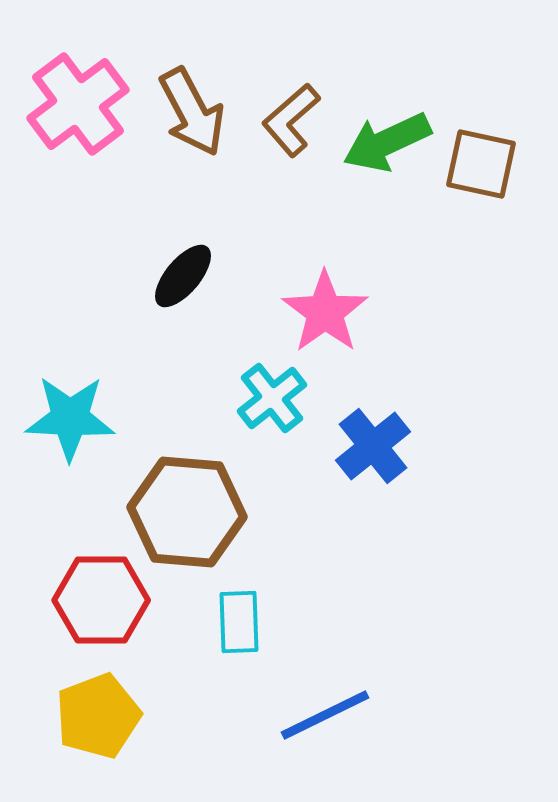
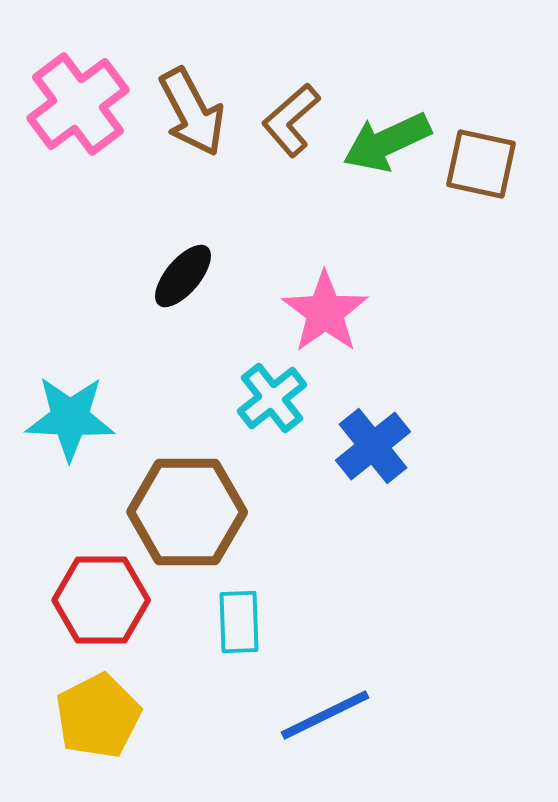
brown hexagon: rotated 5 degrees counterclockwise
yellow pentagon: rotated 6 degrees counterclockwise
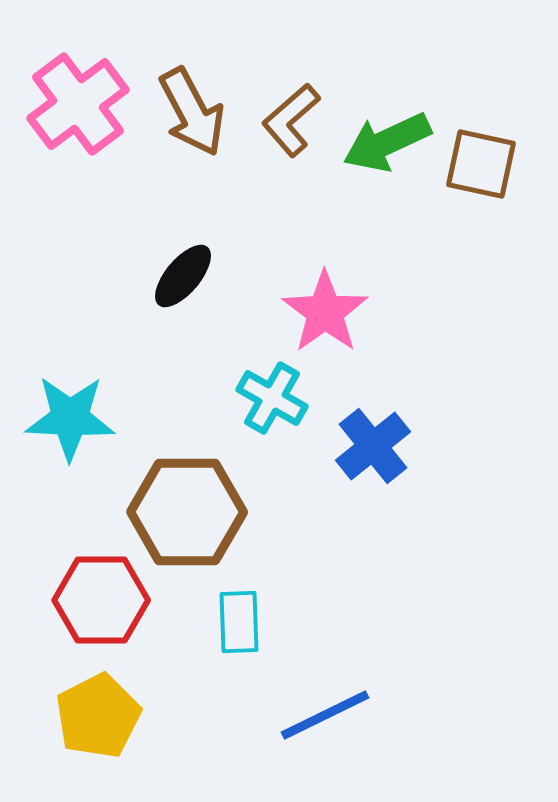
cyan cross: rotated 22 degrees counterclockwise
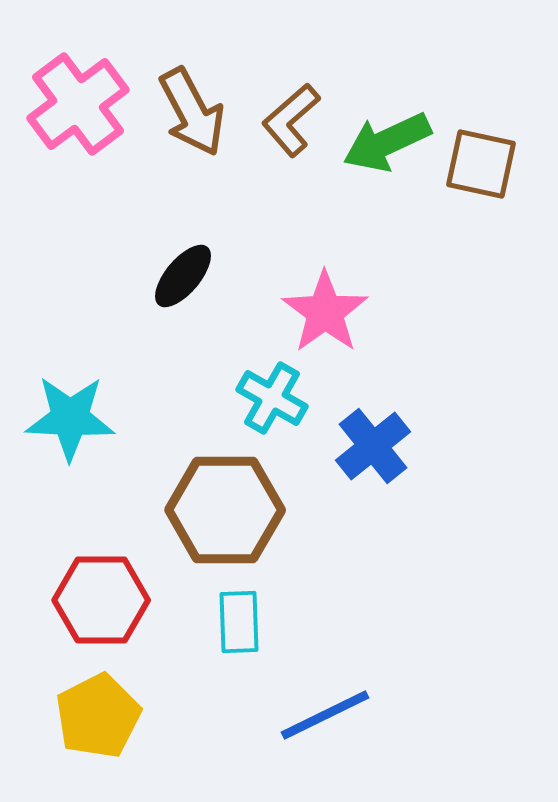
brown hexagon: moved 38 px right, 2 px up
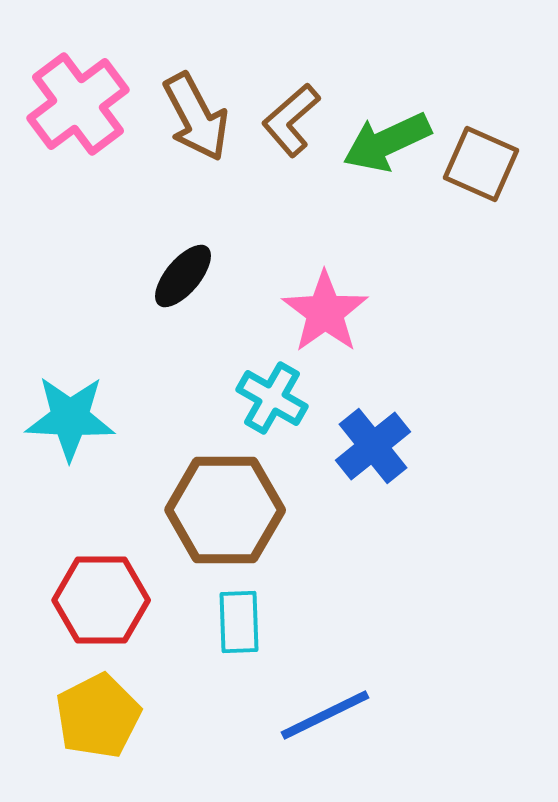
brown arrow: moved 4 px right, 5 px down
brown square: rotated 12 degrees clockwise
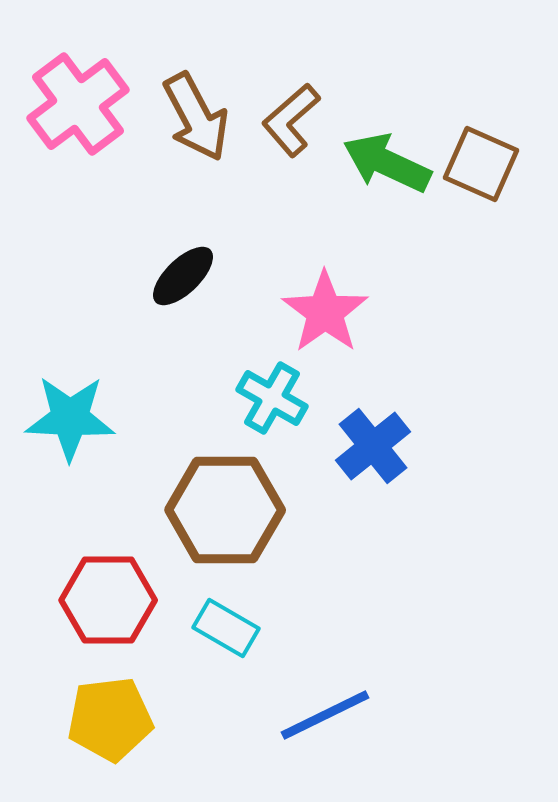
green arrow: moved 21 px down; rotated 50 degrees clockwise
black ellipse: rotated 6 degrees clockwise
red hexagon: moved 7 px right
cyan rectangle: moved 13 px left, 6 px down; rotated 58 degrees counterclockwise
yellow pentagon: moved 12 px right, 3 px down; rotated 20 degrees clockwise
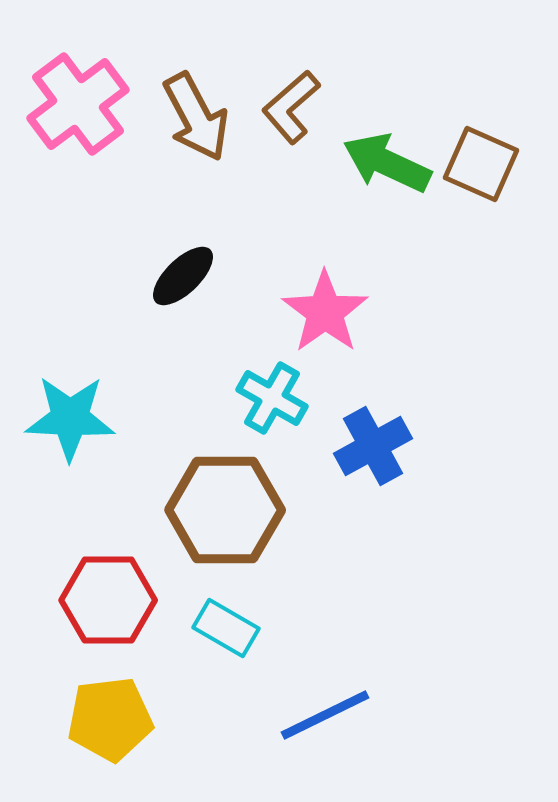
brown L-shape: moved 13 px up
blue cross: rotated 10 degrees clockwise
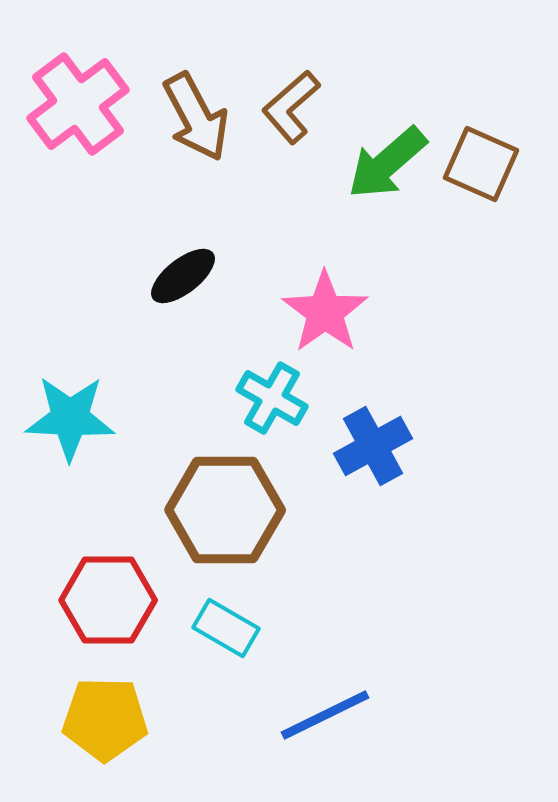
green arrow: rotated 66 degrees counterclockwise
black ellipse: rotated 6 degrees clockwise
yellow pentagon: moved 5 px left; rotated 8 degrees clockwise
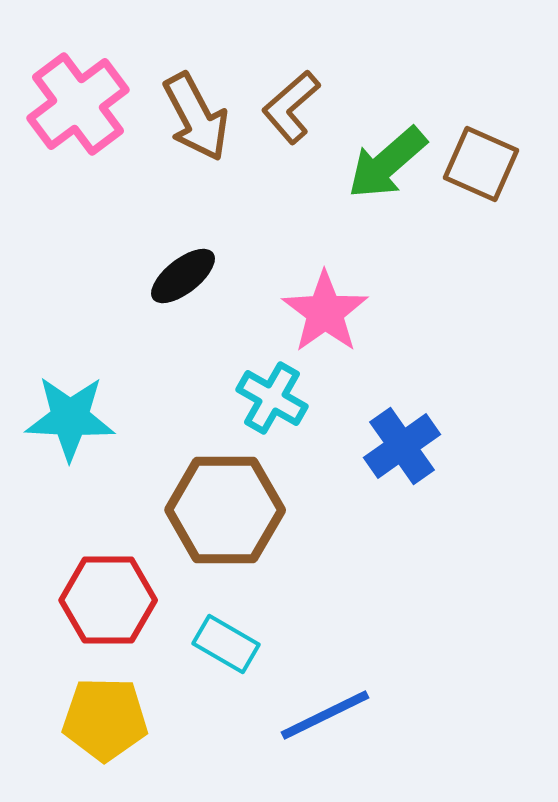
blue cross: moved 29 px right; rotated 6 degrees counterclockwise
cyan rectangle: moved 16 px down
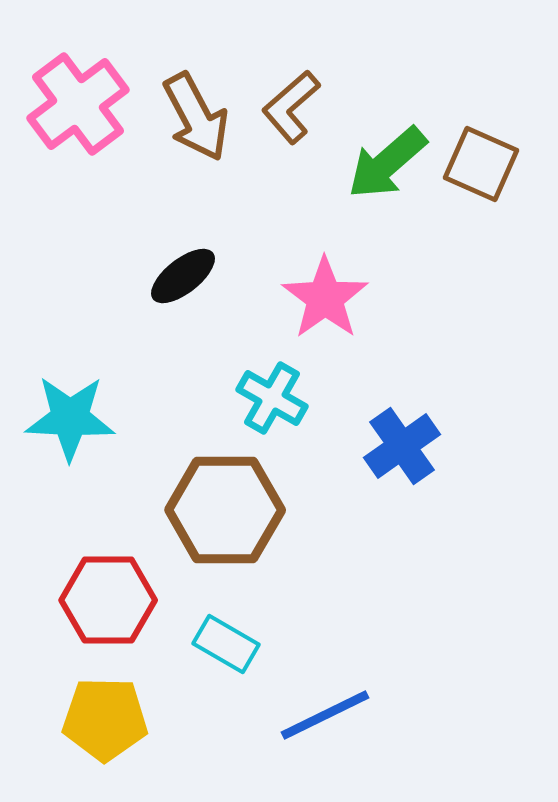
pink star: moved 14 px up
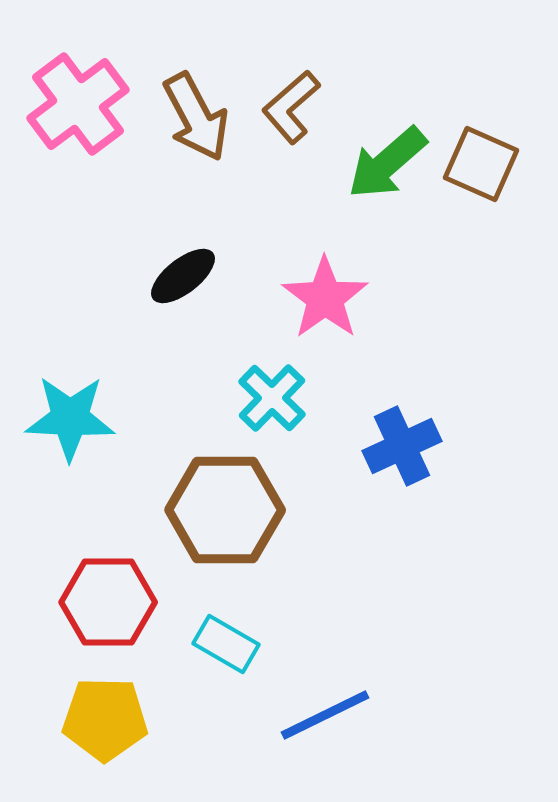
cyan cross: rotated 14 degrees clockwise
blue cross: rotated 10 degrees clockwise
red hexagon: moved 2 px down
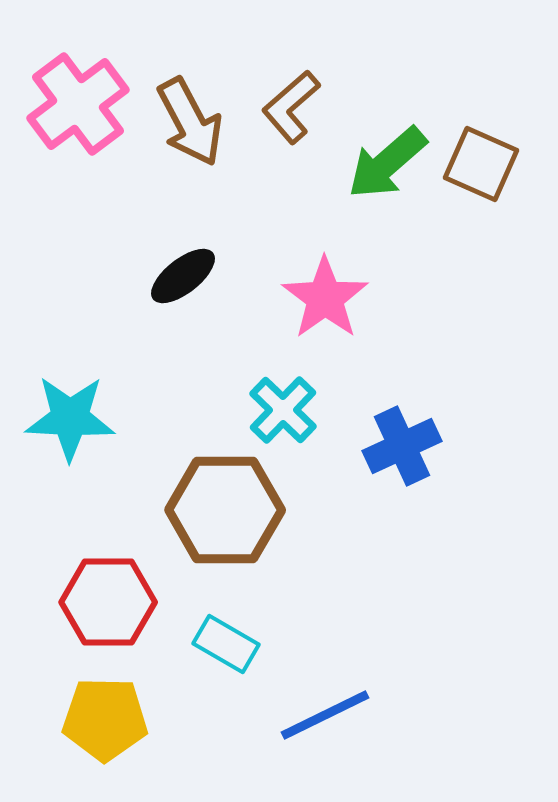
brown arrow: moved 6 px left, 5 px down
cyan cross: moved 11 px right, 12 px down
